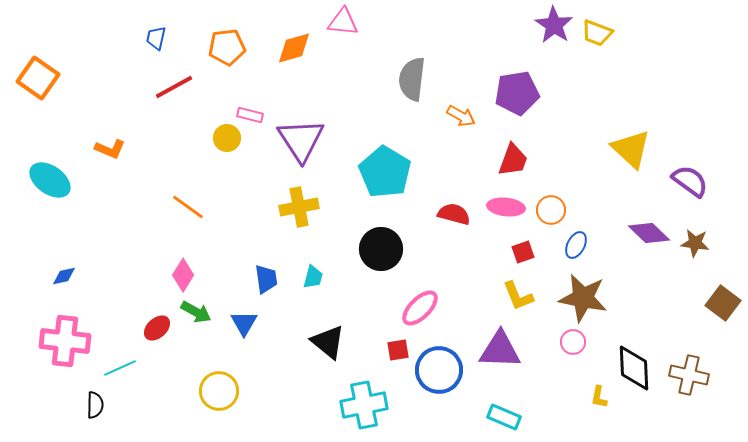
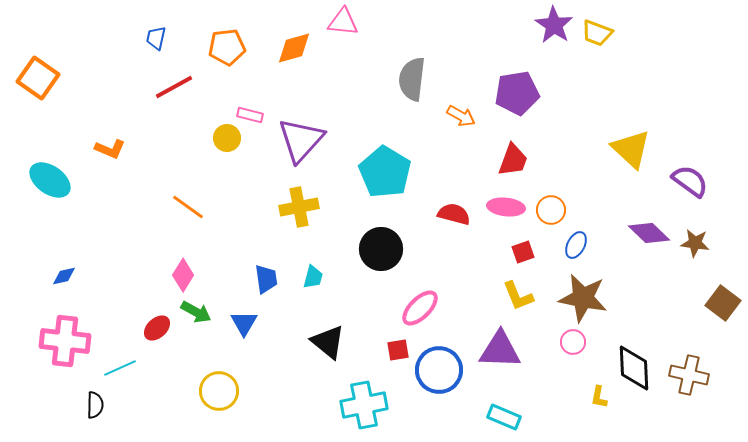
purple triangle at (301, 140): rotated 15 degrees clockwise
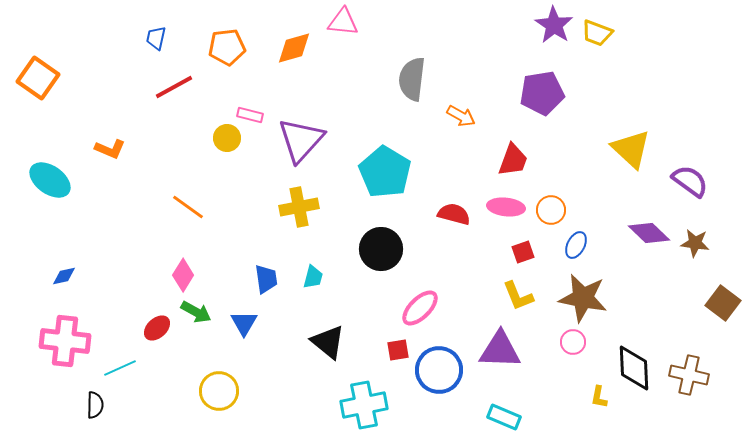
purple pentagon at (517, 93): moved 25 px right
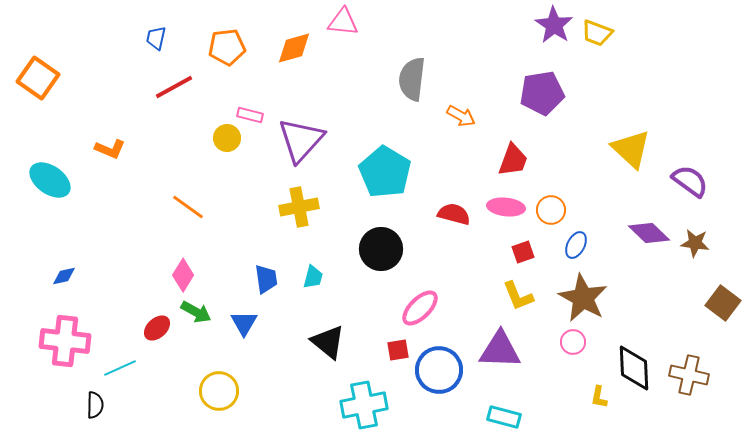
brown star at (583, 298): rotated 18 degrees clockwise
cyan rectangle at (504, 417): rotated 8 degrees counterclockwise
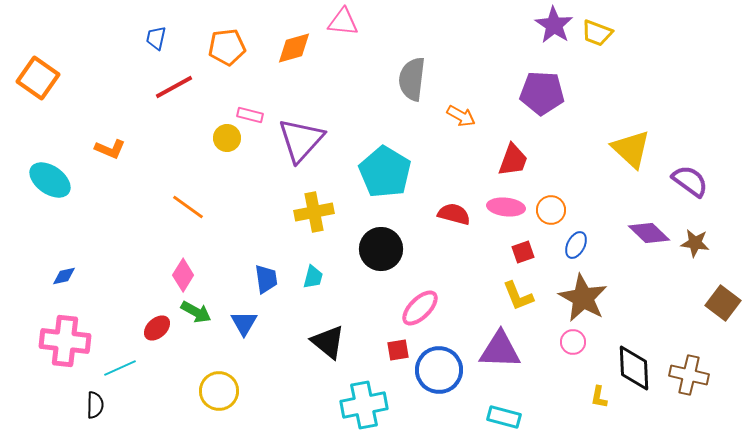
purple pentagon at (542, 93): rotated 12 degrees clockwise
yellow cross at (299, 207): moved 15 px right, 5 px down
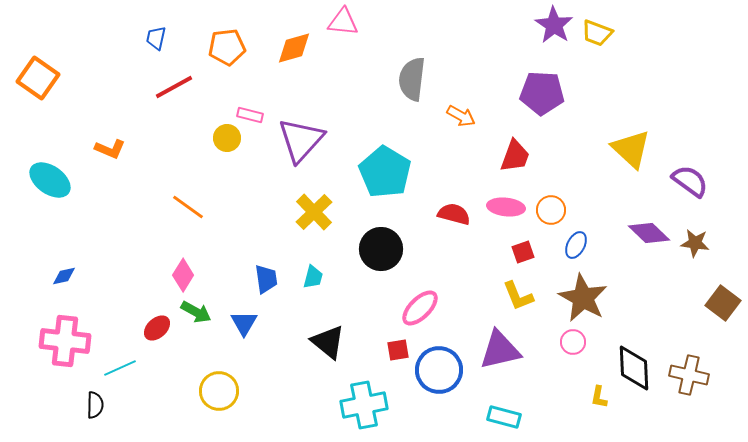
red trapezoid at (513, 160): moved 2 px right, 4 px up
yellow cross at (314, 212): rotated 33 degrees counterclockwise
purple triangle at (500, 350): rotated 15 degrees counterclockwise
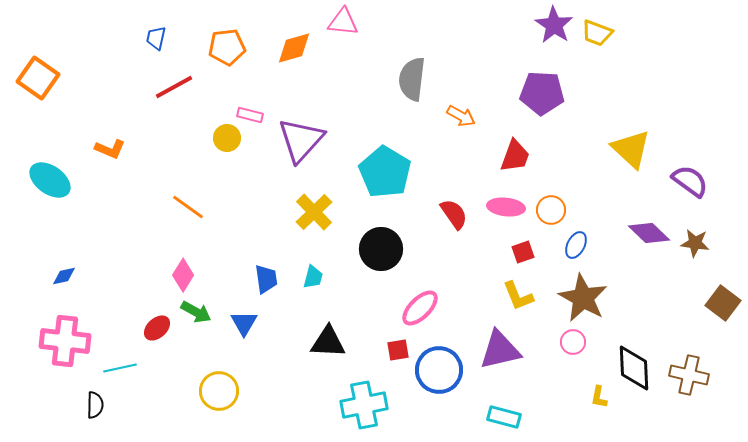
red semicircle at (454, 214): rotated 40 degrees clockwise
black triangle at (328, 342): rotated 36 degrees counterclockwise
cyan line at (120, 368): rotated 12 degrees clockwise
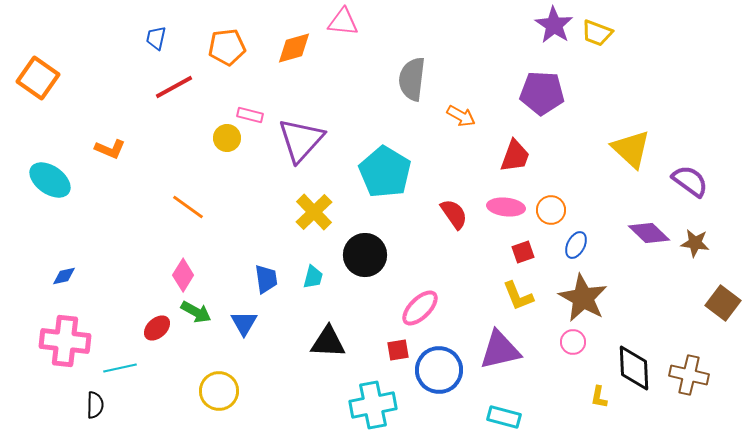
black circle at (381, 249): moved 16 px left, 6 px down
cyan cross at (364, 405): moved 9 px right
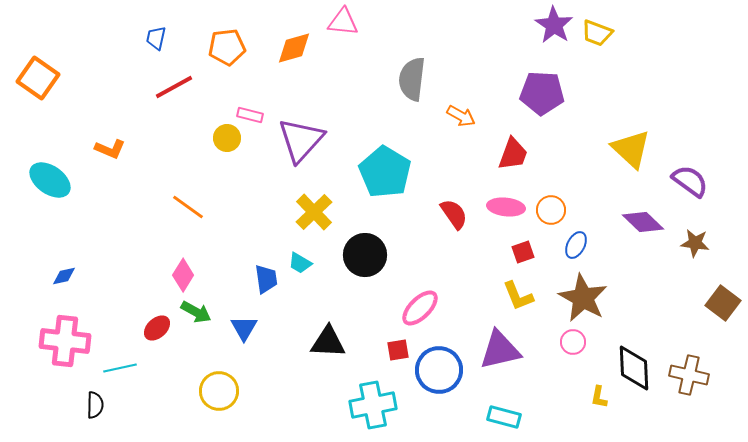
red trapezoid at (515, 156): moved 2 px left, 2 px up
purple diamond at (649, 233): moved 6 px left, 11 px up
cyan trapezoid at (313, 277): moved 13 px left, 14 px up; rotated 105 degrees clockwise
blue triangle at (244, 323): moved 5 px down
